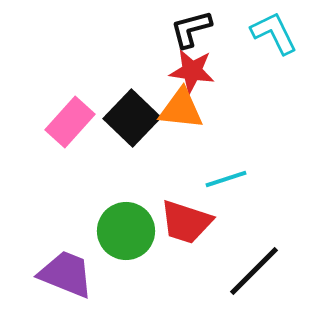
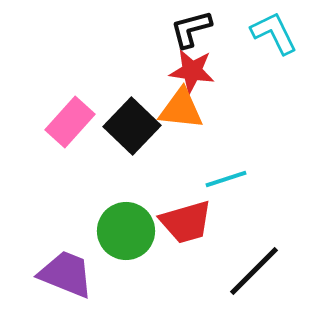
black square: moved 8 px down
red trapezoid: rotated 34 degrees counterclockwise
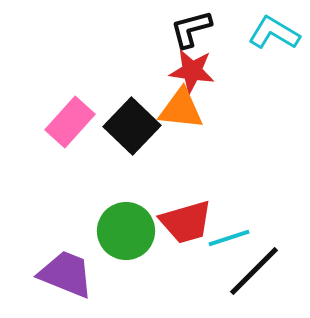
cyan L-shape: rotated 33 degrees counterclockwise
cyan line: moved 3 px right, 59 px down
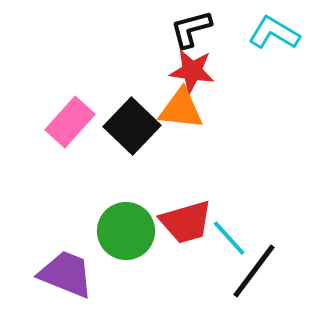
cyan line: rotated 66 degrees clockwise
black line: rotated 8 degrees counterclockwise
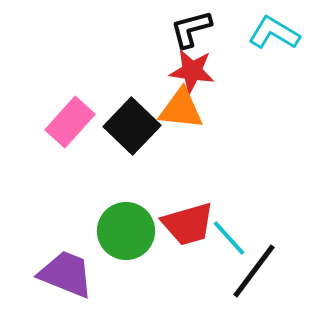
red trapezoid: moved 2 px right, 2 px down
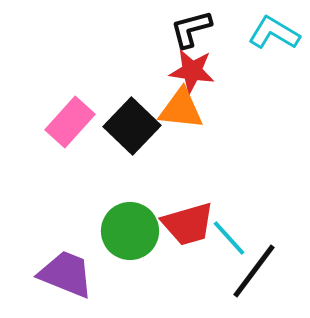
green circle: moved 4 px right
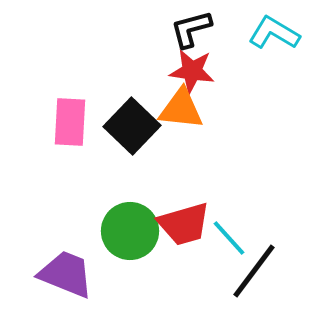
pink rectangle: rotated 39 degrees counterclockwise
red trapezoid: moved 4 px left
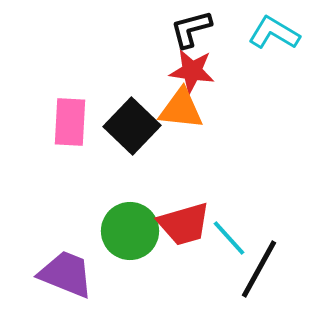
black line: moved 5 px right, 2 px up; rotated 8 degrees counterclockwise
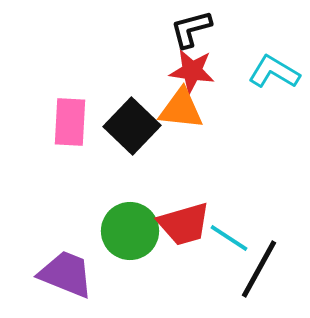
cyan L-shape: moved 39 px down
cyan line: rotated 15 degrees counterclockwise
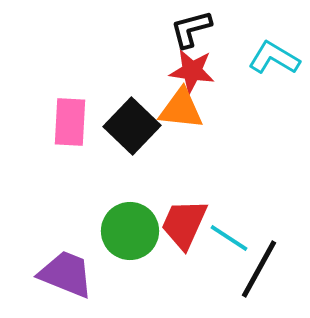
cyan L-shape: moved 14 px up
red trapezoid: rotated 130 degrees clockwise
